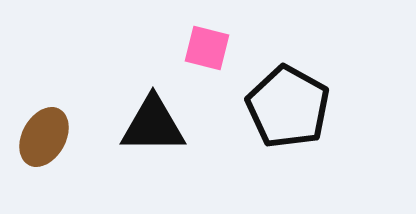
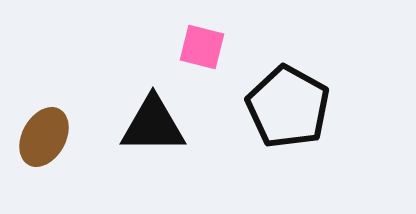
pink square: moved 5 px left, 1 px up
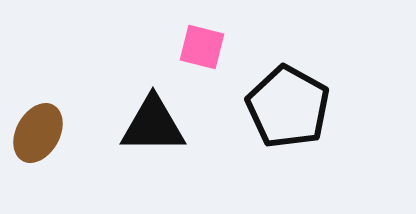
brown ellipse: moved 6 px left, 4 px up
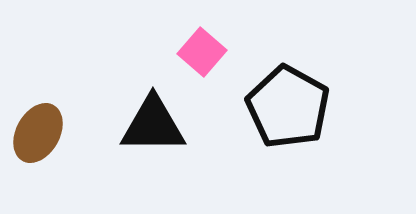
pink square: moved 5 px down; rotated 27 degrees clockwise
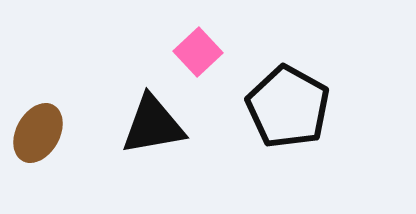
pink square: moved 4 px left; rotated 6 degrees clockwise
black triangle: rotated 10 degrees counterclockwise
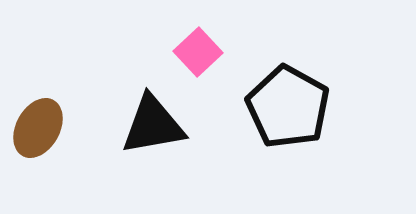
brown ellipse: moved 5 px up
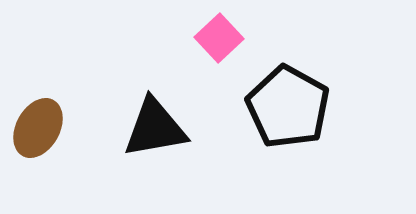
pink square: moved 21 px right, 14 px up
black triangle: moved 2 px right, 3 px down
